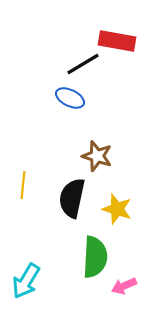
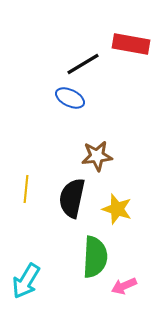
red rectangle: moved 14 px right, 3 px down
brown star: rotated 24 degrees counterclockwise
yellow line: moved 3 px right, 4 px down
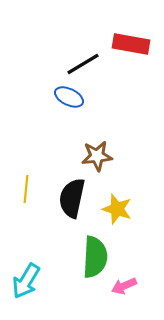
blue ellipse: moved 1 px left, 1 px up
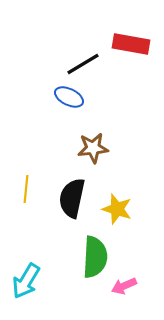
brown star: moved 4 px left, 8 px up
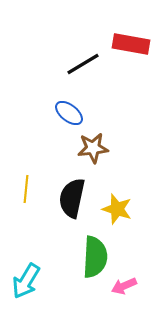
blue ellipse: moved 16 px down; rotated 12 degrees clockwise
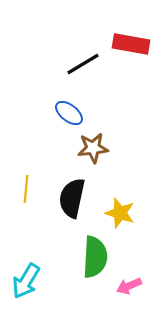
yellow star: moved 3 px right, 4 px down
pink arrow: moved 5 px right
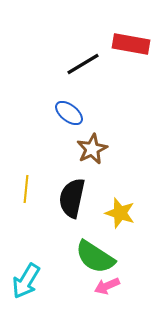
brown star: moved 1 px left, 1 px down; rotated 20 degrees counterclockwise
green semicircle: rotated 120 degrees clockwise
pink arrow: moved 22 px left
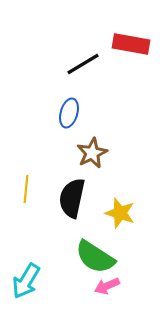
blue ellipse: rotated 68 degrees clockwise
brown star: moved 4 px down
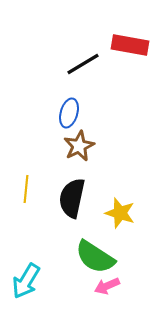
red rectangle: moved 1 px left, 1 px down
brown star: moved 13 px left, 7 px up
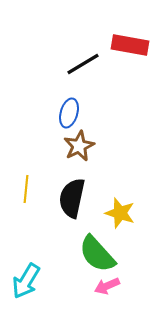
green semicircle: moved 2 px right, 3 px up; rotated 15 degrees clockwise
